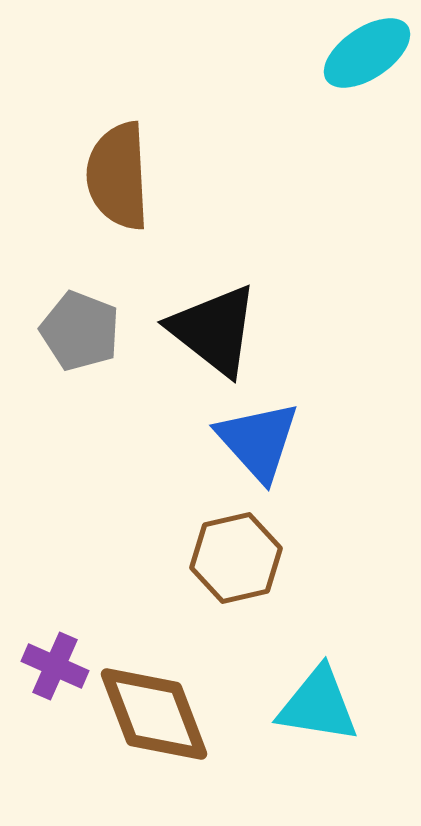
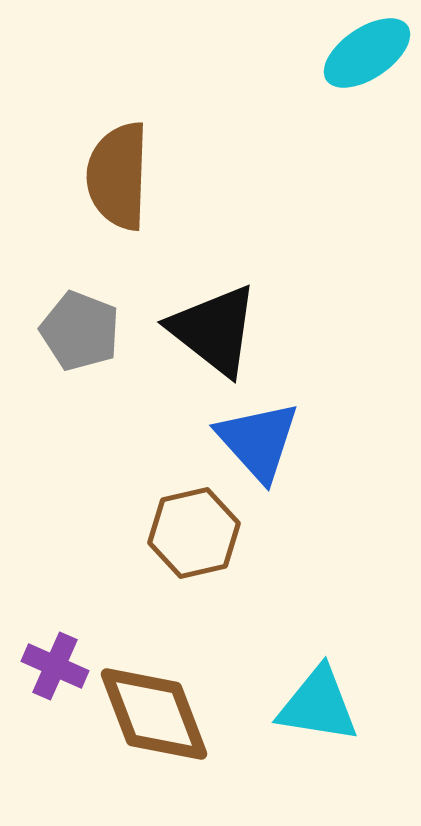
brown semicircle: rotated 5 degrees clockwise
brown hexagon: moved 42 px left, 25 px up
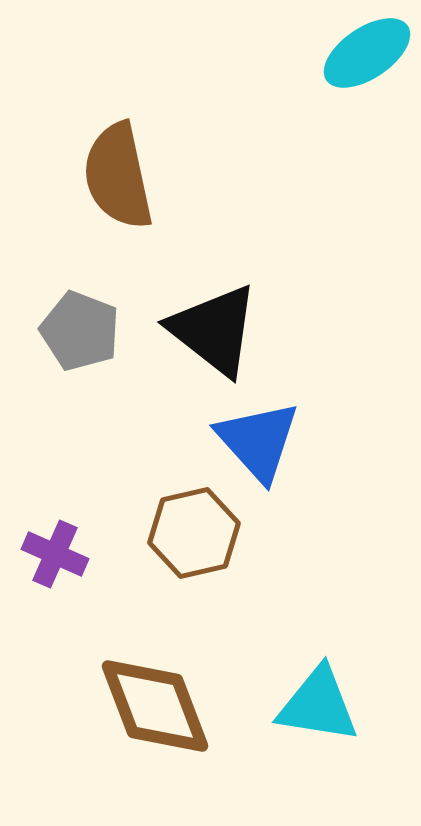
brown semicircle: rotated 14 degrees counterclockwise
purple cross: moved 112 px up
brown diamond: moved 1 px right, 8 px up
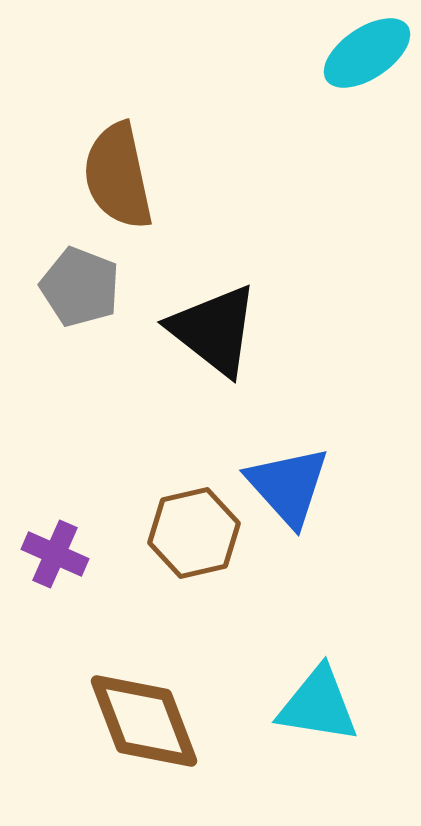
gray pentagon: moved 44 px up
blue triangle: moved 30 px right, 45 px down
brown diamond: moved 11 px left, 15 px down
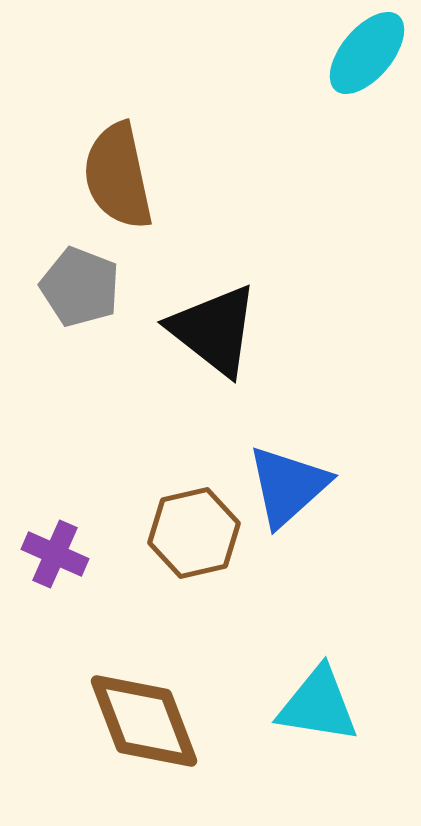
cyan ellipse: rotated 16 degrees counterclockwise
blue triangle: rotated 30 degrees clockwise
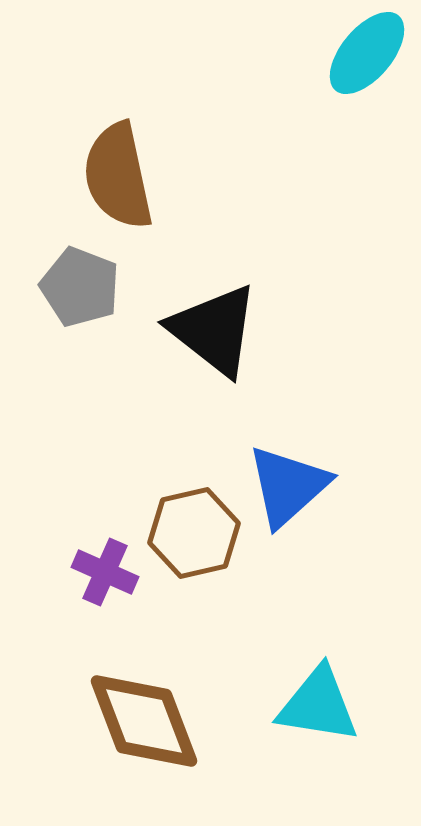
purple cross: moved 50 px right, 18 px down
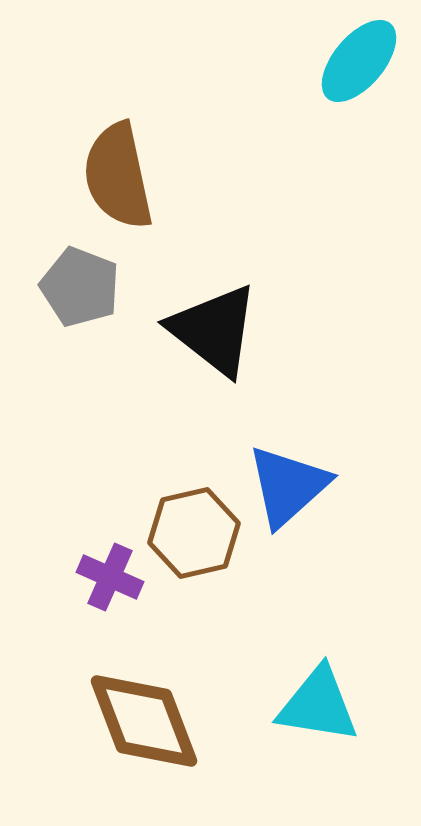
cyan ellipse: moved 8 px left, 8 px down
purple cross: moved 5 px right, 5 px down
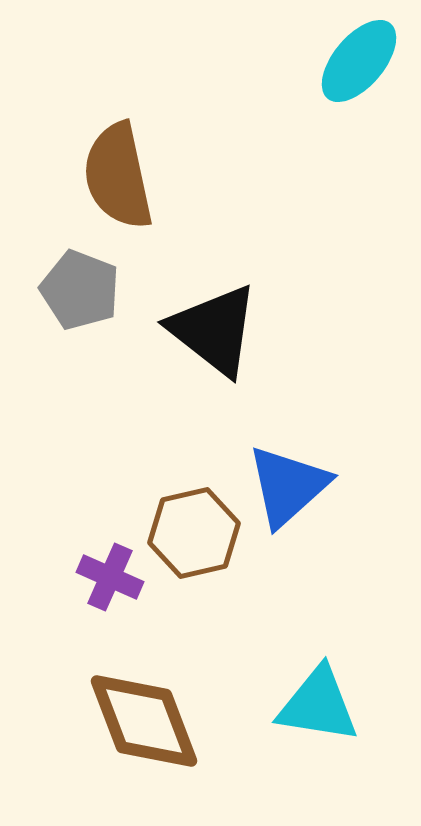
gray pentagon: moved 3 px down
